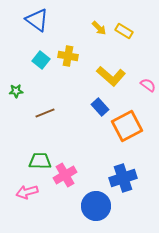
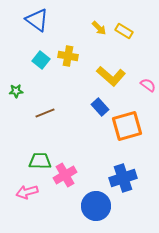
orange square: rotated 12 degrees clockwise
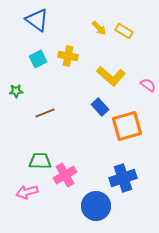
cyan square: moved 3 px left, 1 px up; rotated 24 degrees clockwise
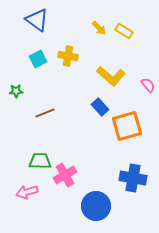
pink semicircle: rotated 14 degrees clockwise
blue cross: moved 10 px right; rotated 28 degrees clockwise
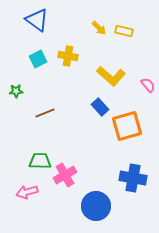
yellow rectangle: rotated 18 degrees counterclockwise
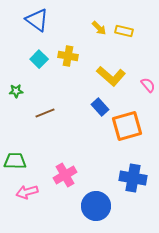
cyan square: moved 1 px right; rotated 18 degrees counterclockwise
green trapezoid: moved 25 px left
